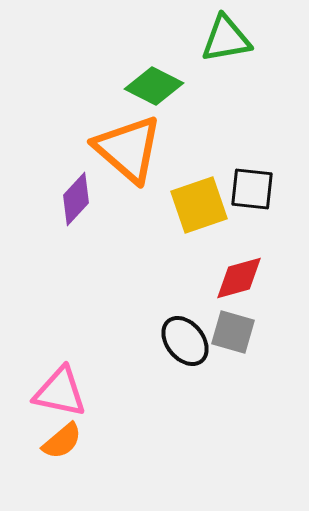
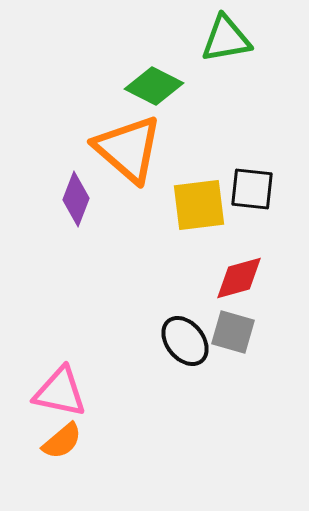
purple diamond: rotated 22 degrees counterclockwise
yellow square: rotated 12 degrees clockwise
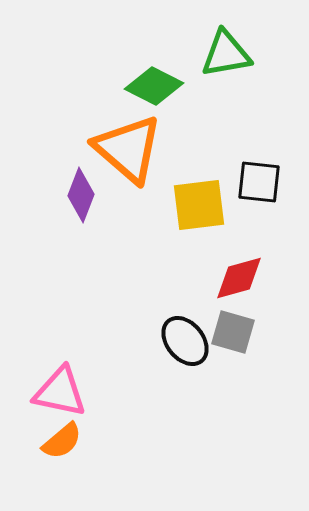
green triangle: moved 15 px down
black square: moved 7 px right, 7 px up
purple diamond: moved 5 px right, 4 px up
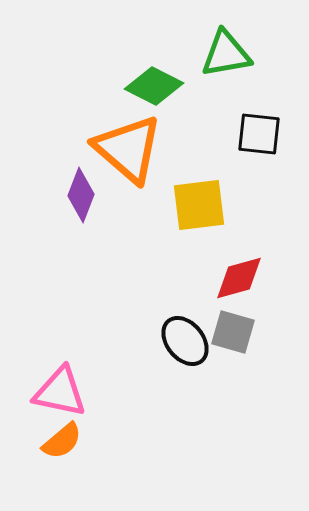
black square: moved 48 px up
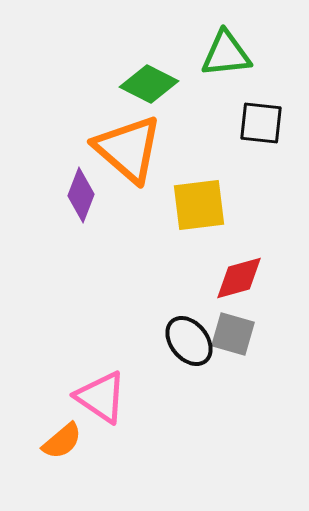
green triangle: rotated 4 degrees clockwise
green diamond: moved 5 px left, 2 px up
black square: moved 2 px right, 11 px up
gray square: moved 2 px down
black ellipse: moved 4 px right
pink triangle: moved 41 px right, 5 px down; rotated 22 degrees clockwise
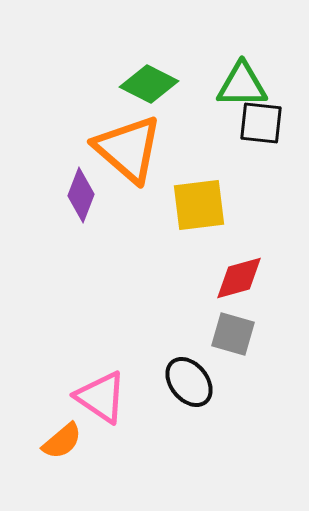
green triangle: moved 16 px right, 31 px down; rotated 6 degrees clockwise
black ellipse: moved 41 px down
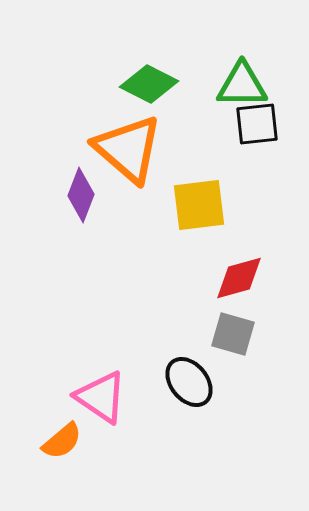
black square: moved 4 px left, 1 px down; rotated 12 degrees counterclockwise
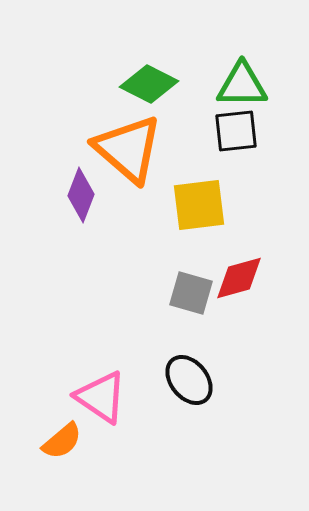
black square: moved 21 px left, 7 px down
gray square: moved 42 px left, 41 px up
black ellipse: moved 2 px up
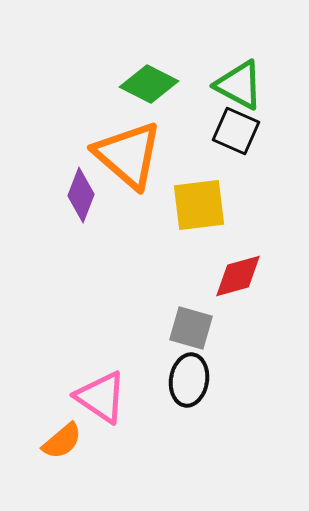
green triangle: moved 3 px left; rotated 28 degrees clockwise
black square: rotated 30 degrees clockwise
orange triangle: moved 6 px down
red diamond: moved 1 px left, 2 px up
gray square: moved 35 px down
black ellipse: rotated 48 degrees clockwise
